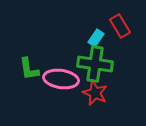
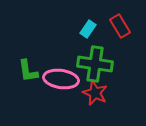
cyan rectangle: moved 8 px left, 9 px up
green L-shape: moved 1 px left, 2 px down
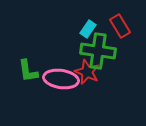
green cross: moved 3 px right, 13 px up
red star: moved 8 px left, 21 px up
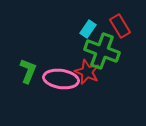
green cross: moved 4 px right; rotated 12 degrees clockwise
green L-shape: rotated 150 degrees counterclockwise
